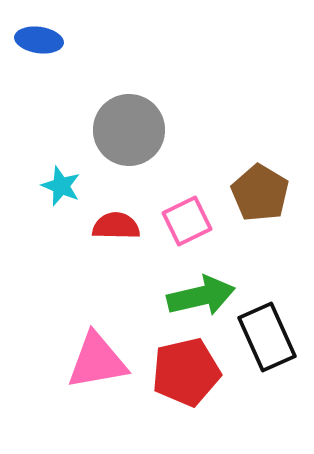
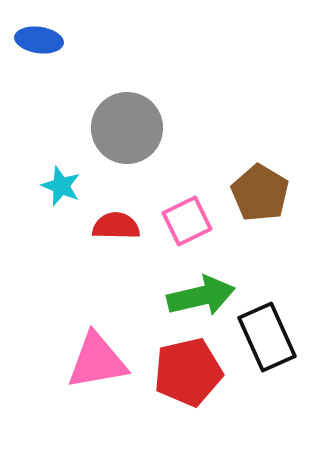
gray circle: moved 2 px left, 2 px up
red pentagon: moved 2 px right
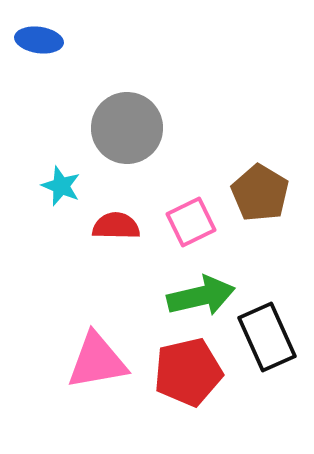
pink square: moved 4 px right, 1 px down
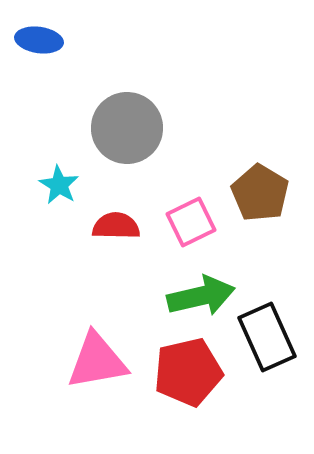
cyan star: moved 2 px left, 1 px up; rotated 9 degrees clockwise
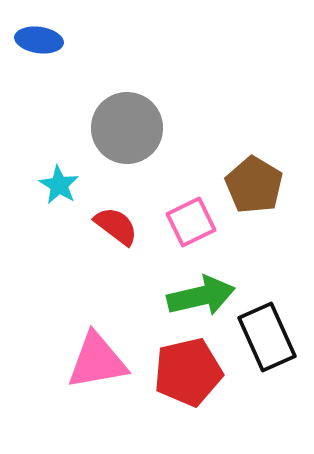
brown pentagon: moved 6 px left, 8 px up
red semicircle: rotated 36 degrees clockwise
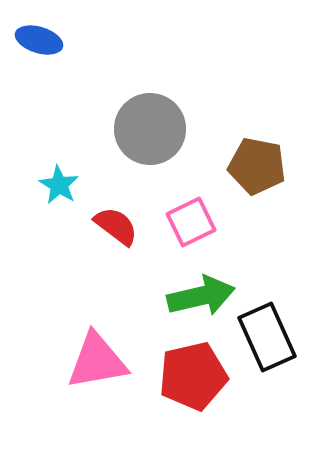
blue ellipse: rotated 9 degrees clockwise
gray circle: moved 23 px right, 1 px down
brown pentagon: moved 3 px right, 19 px up; rotated 20 degrees counterclockwise
red pentagon: moved 5 px right, 4 px down
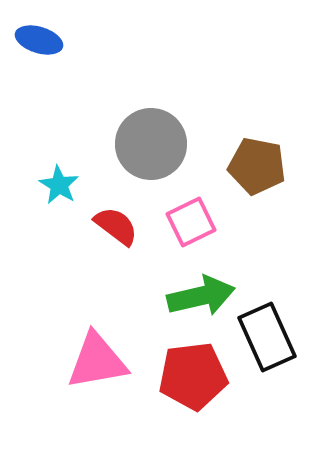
gray circle: moved 1 px right, 15 px down
red pentagon: rotated 6 degrees clockwise
